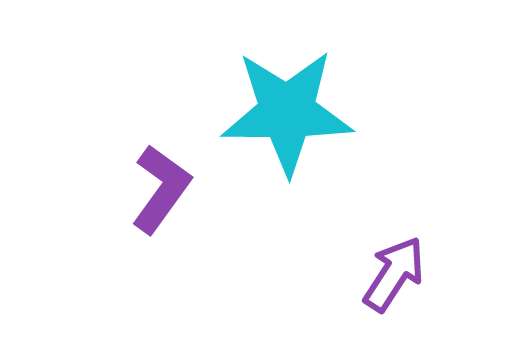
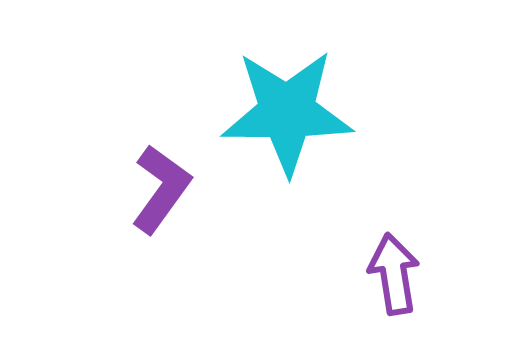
purple arrow: rotated 42 degrees counterclockwise
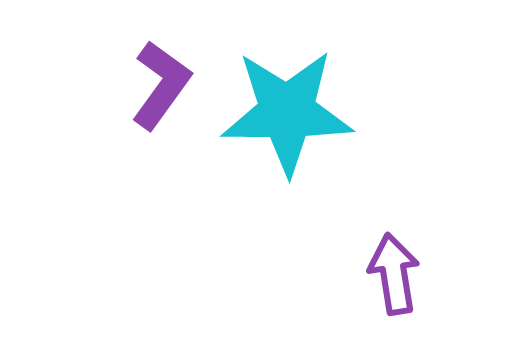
purple L-shape: moved 104 px up
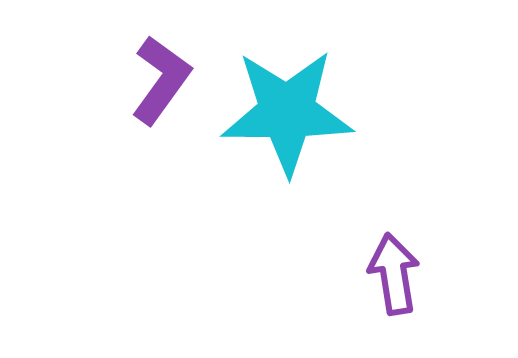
purple L-shape: moved 5 px up
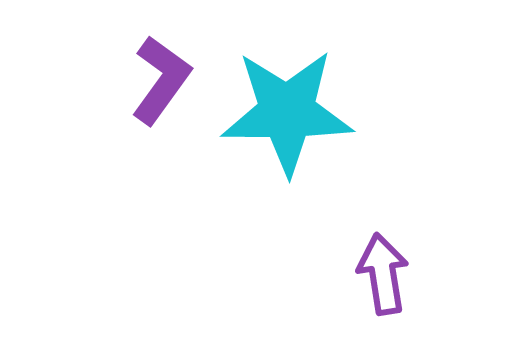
purple arrow: moved 11 px left
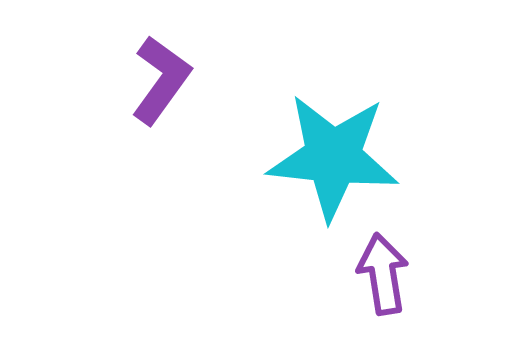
cyan star: moved 46 px right, 45 px down; rotated 6 degrees clockwise
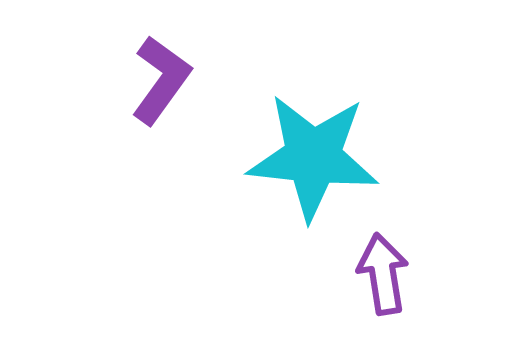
cyan star: moved 20 px left
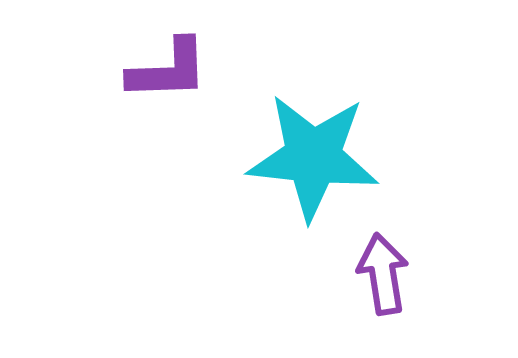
purple L-shape: moved 7 px right, 10 px up; rotated 52 degrees clockwise
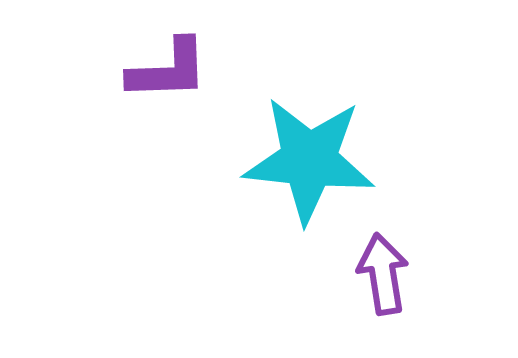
cyan star: moved 4 px left, 3 px down
